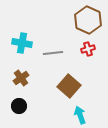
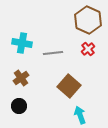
red cross: rotated 24 degrees counterclockwise
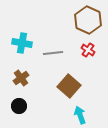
red cross: moved 1 px down; rotated 16 degrees counterclockwise
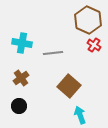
red cross: moved 6 px right, 5 px up
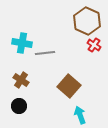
brown hexagon: moved 1 px left, 1 px down
gray line: moved 8 px left
brown cross: moved 2 px down; rotated 21 degrees counterclockwise
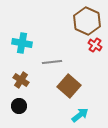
red cross: moved 1 px right
gray line: moved 7 px right, 9 px down
cyan arrow: rotated 72 degrees clockwise
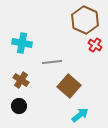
brown hexagon: moved 2 px left, 1 px up
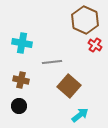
brown cross: rotated 21 degrees counterclockwise
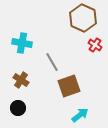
brown hexagon: moved 2 px left, 2 px up
gray line: rotated 66 degrees clockwise
brown cross: rotated 21 degrees clockwise
brown square: rotated 30 degrees clockwise
black circle: moved 1 px left, 2 px down
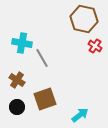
brown hexagon: moved 1 px right, 1 px down; rotated 12 degrees counterclockwise
red cross: moved 1 px down
gray line: moved 10 px left, 4 px up
brown cross: moved 4 px left
brown square: moved 24 px left, 13 px down
black circle: moved 1 px left, 1 px up
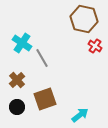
cyan cross: rotated 24 degrees clockwise
brown cross: rotated 14 degrees clockwise
